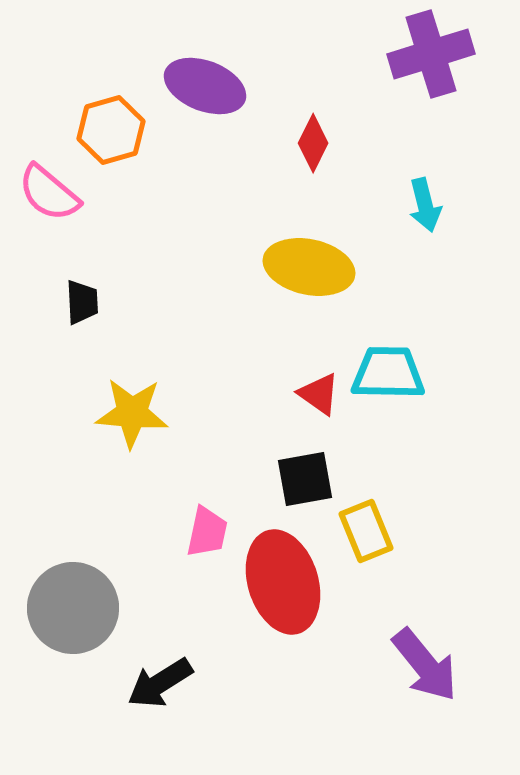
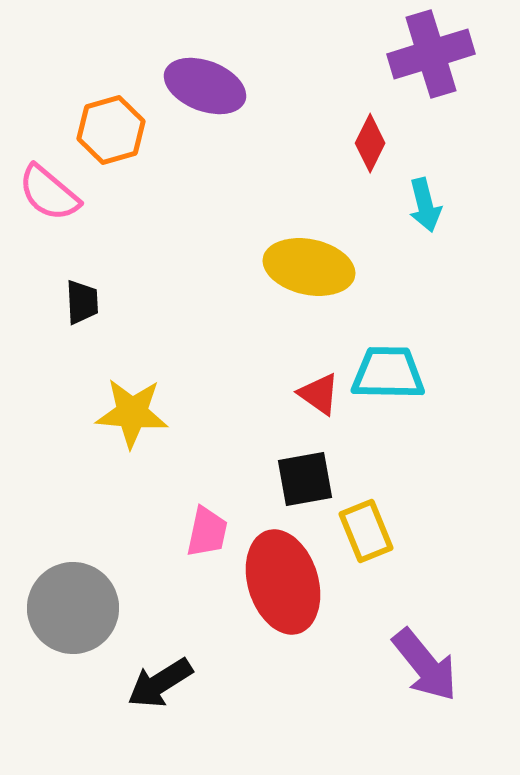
red diamond: moved 57 px right
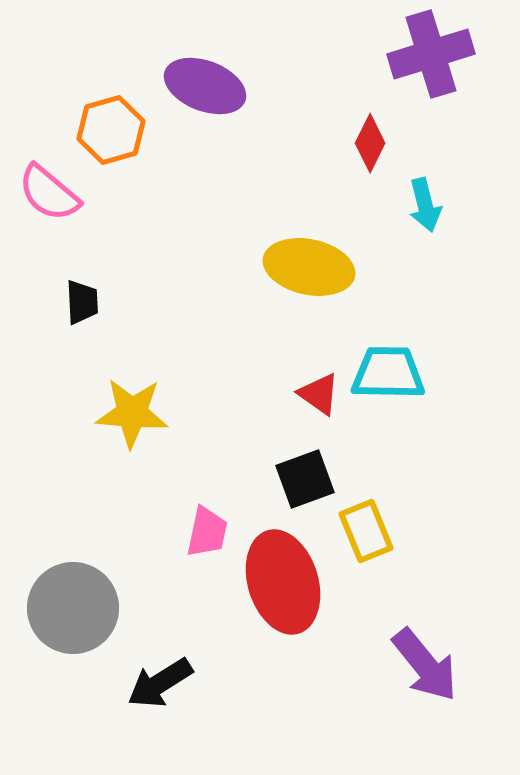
black square: rotated 10 degrees counterclockwise
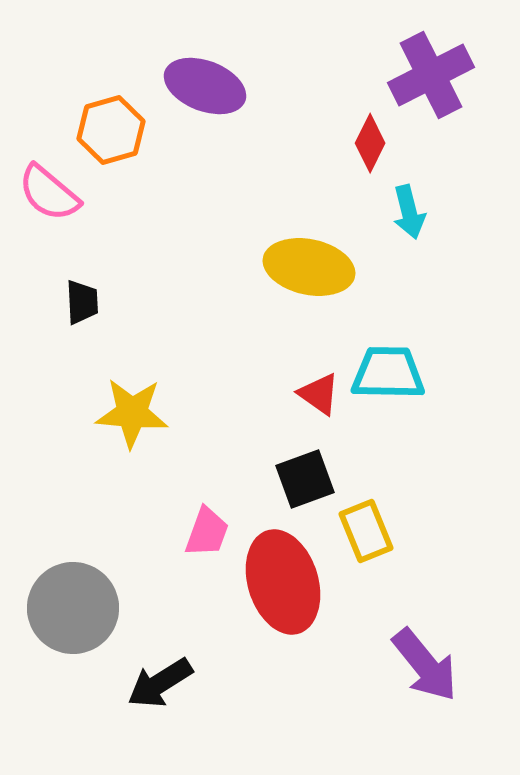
purple cross: moved 21 px down; rotated 10 degrees counterclockwise
cyan arrow: moved 16 px left, 7 px down
pink trapezoid: rotated 8 degrees clockwise
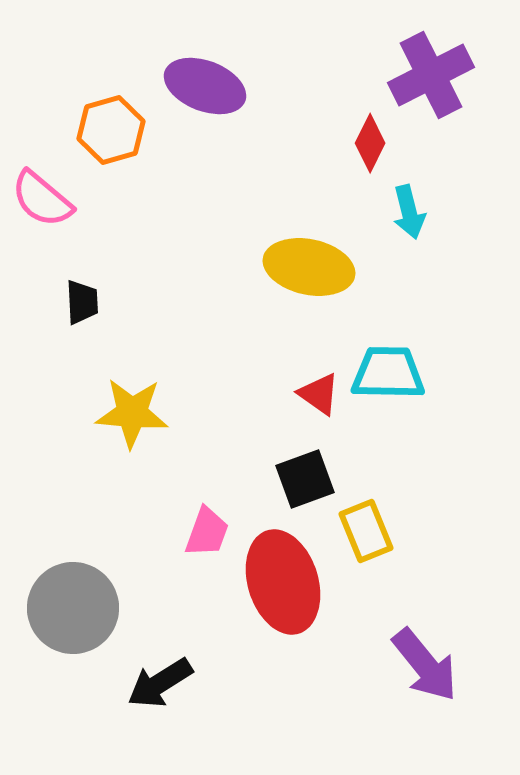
pink semicircle: moved 7 px left, 6 px down
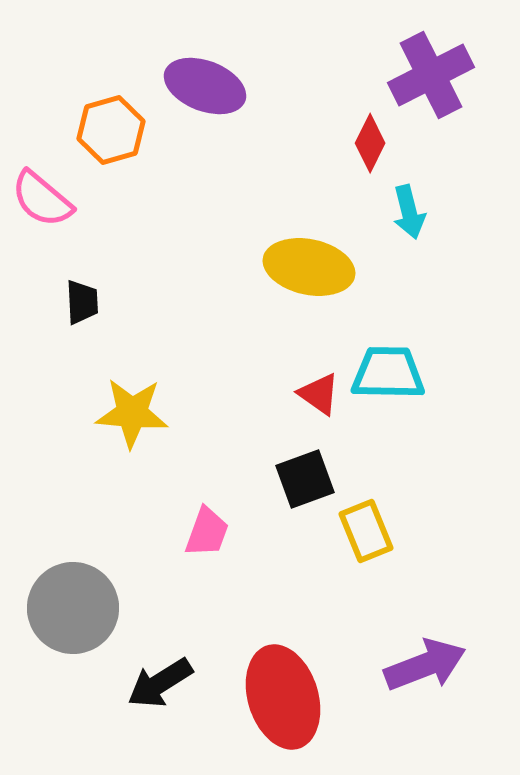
red ellipse: moved 115 px down
purple arrow: rotated 72 degrees counterclockwise
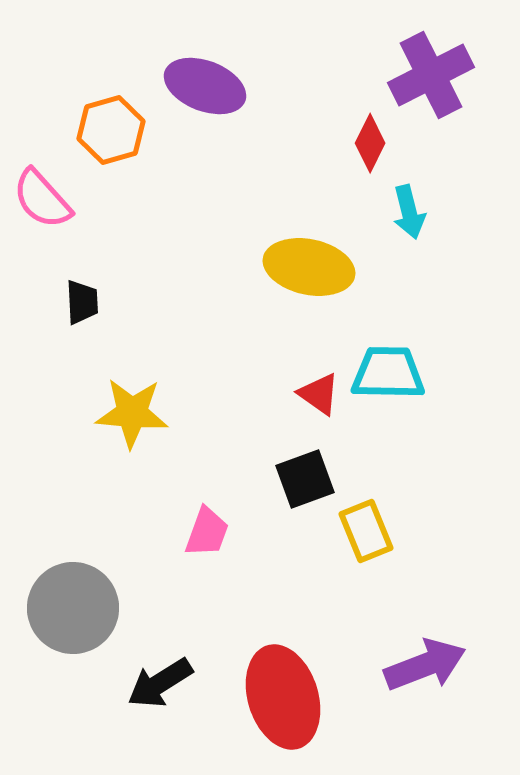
pink semicircle: rotated 8 degrees clockwise
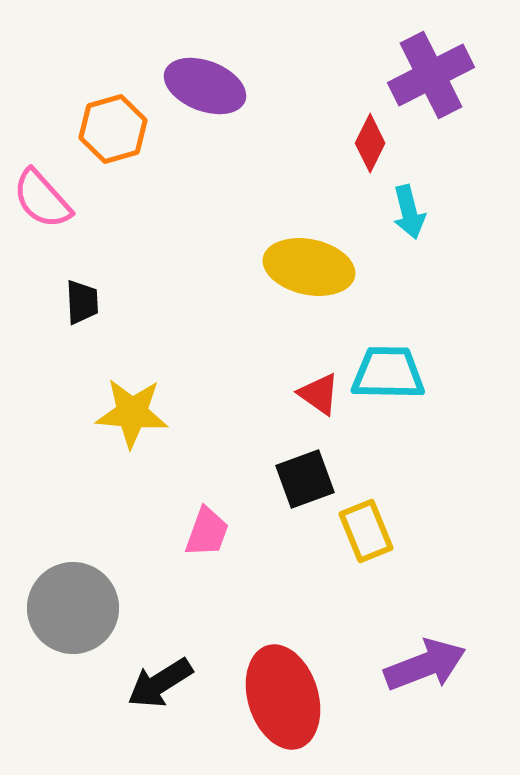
orange hexagon: moved 2 px right, 1 px up
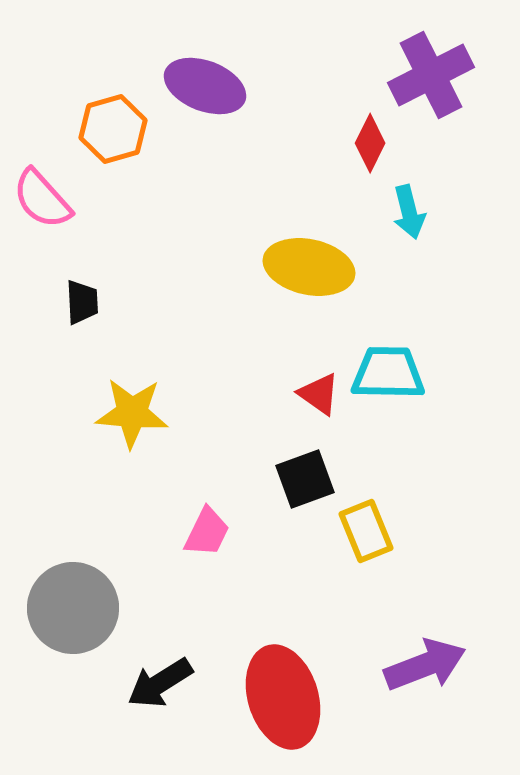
pink trapezoid: rotated 6 degrees clockwise
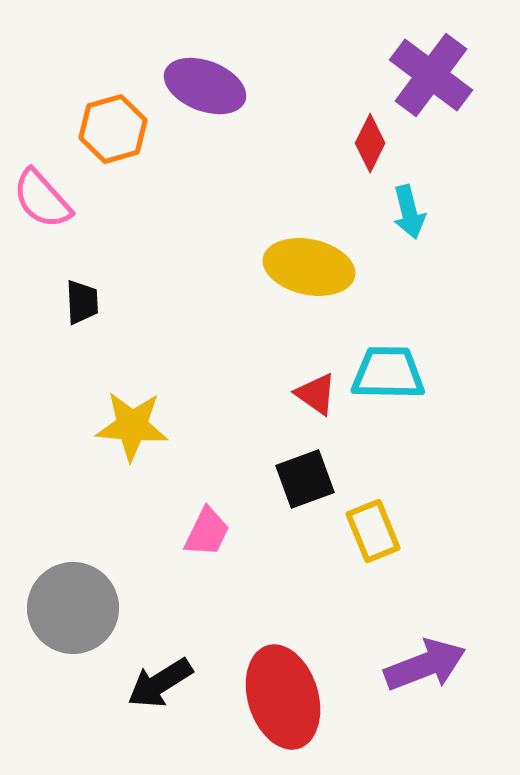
purple cross: rotated 26 degrees counterclockwise
red triangle: moved 3 px left
yellow star: moved 13 px down
yellow rectangle: moved 7 px right
